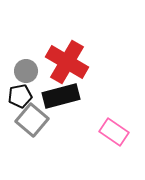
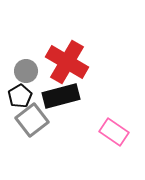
black pentagon: rotated 20 degrees counterclockwise
gray square: rotated 12 degrees clockwise
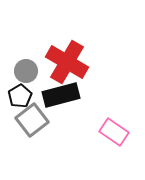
black rectangle: moved 1 px up
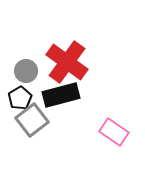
red cross: rotated 6 degrees clockwise
black pentagon: moved 2 px down
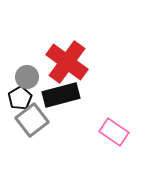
gray circle: moved 1 px right, 6 px down
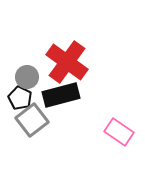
black pentagon: rotated 15 degrees counterclockwise
pink rectangle: moved 5 px right
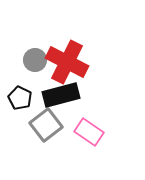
red cross: rotated 9 degrees counterclockwise
gray circle: moved 8 px right, 17 px up
gray square: moved 14 px right, 5 px down
pink rectangle: moved 30 px left
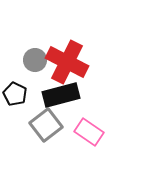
black pentagon: moved 5 px left, 4 px up
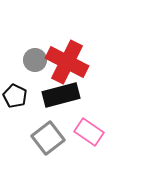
black pentagon: moved 2 px down
gray square: moved 2 px right, 13 px down
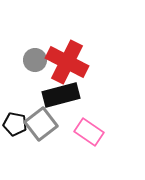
black pentagon: moved 28 px down; rotated 15 degrees counterclockwise
gray square: moved 7 px left, 14 px up
